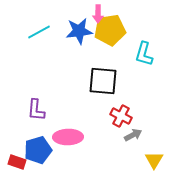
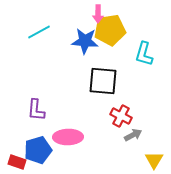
blue star: moved 6 px right, 10 px down; rotated 12 degrees clockwise
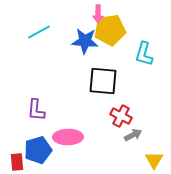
red rectangle: rotated 66 degrees clockwise
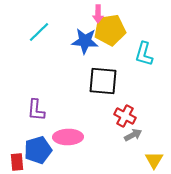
cyan line: rotated 15 degrees counterclockwise
red cross: moved 4 px right
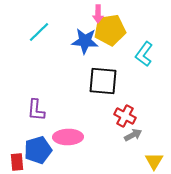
cyan L-shape: rotated 20 degrees clockwise
yellow triangle: moved 1 px down
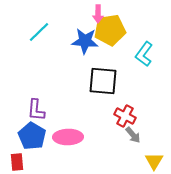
gray arrow: rotated 78 degrees clockwise
blue pentagon: moved 6 px left, 14 px up; rotated 24 degrees counterclockwise
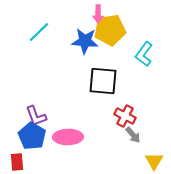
purple L-shape: moved 6 px down; rotated 25 degrees counterclockwise
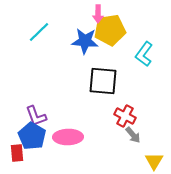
red rectangle: moved 9 px up
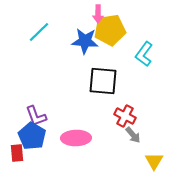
pink ellipse: moved 8 px right, 1 px down
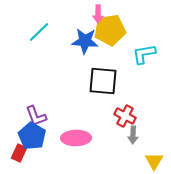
cyan L-shape: rotated 45 degrees clockwise
gray arrow: rotated 42 degrees clockwise
red rectangle: moved 2 px right; rotated 30 degrees clockwise
